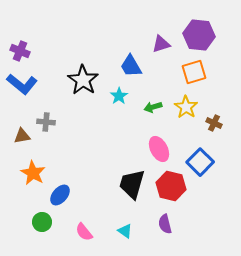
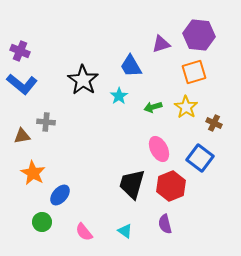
blue square: moved 4 px up; rotated 8 degrees counterclockwise
red hexagon: rotated 24 degrees clockwise
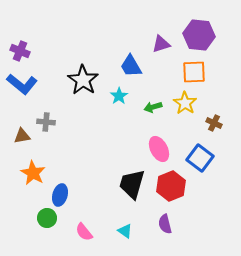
orange square: rotated 15 degrees clockwise
yellow star: moved 1 px left, 4 px up
blue ellipse: rotated 25 degrees counterclockwise
green circle: moved 5 px right, 4 px up
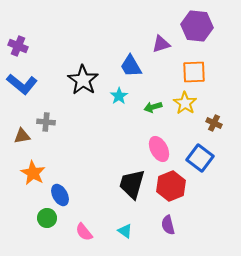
purple hexagon: moved 2 px left, 9 px up
purple cross: moved 2 px left, 5 px up
blue ellipse: rotated 45 degrees counterclockwise
purple semicircle: moved 3 px right, 1 px down
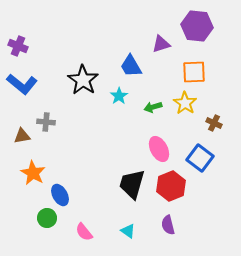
cyan triangle: moved 3 px right
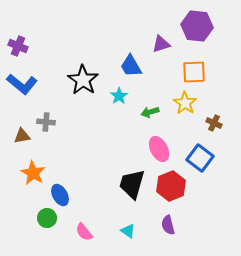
green arrow: moved 3 px left, 5 px down
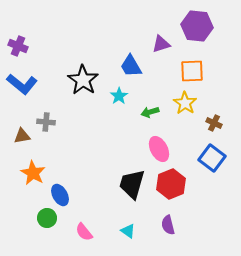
orange square: moved 2 px left, 1 px up
blue square: moved 12 px right
red hexagon: moved 2 px up
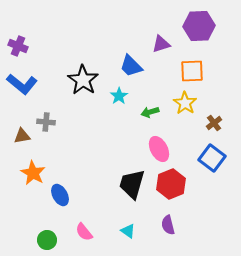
purple hexagon: moved 2 px right; rotated 8 degrees counterclockwise
blue trapezoid: rotated 15 degrees counterclockwise
brown cross: rotated 28 degrees clockwise
green circle: moved 22 px down
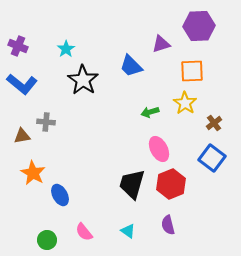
cyan star: moved 53 px left, 47 px up
